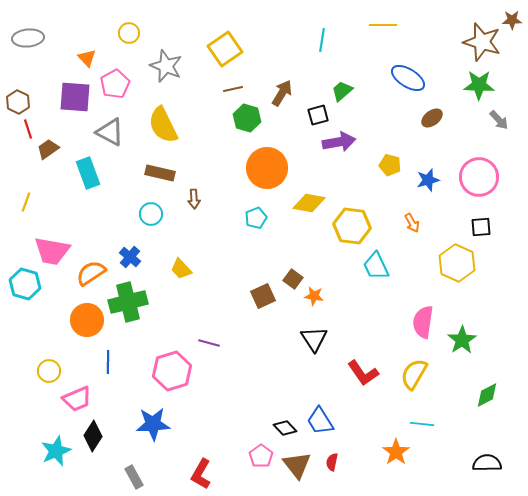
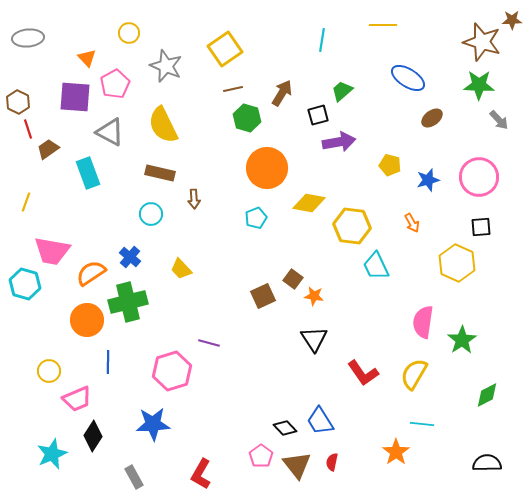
cyan star at (56, 451): moved 4 px left, 3 px down
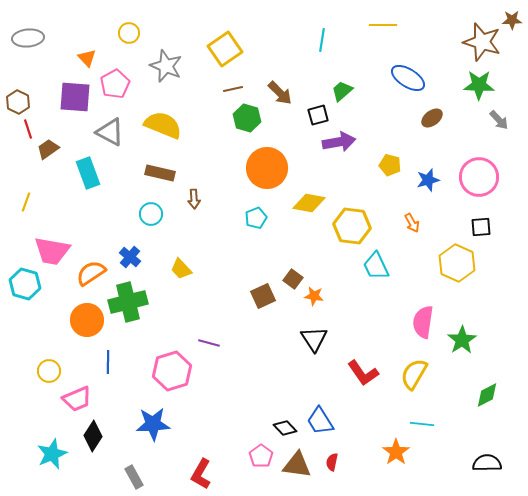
brown arrow at (282, 93): moved 2 px left; rotated 104 degrees clockwise
yellow semicircle at (163, 125): rotated 138 degrees clockwise
brown triangle at (297, 465): rotated 44 degrees counterclockwise
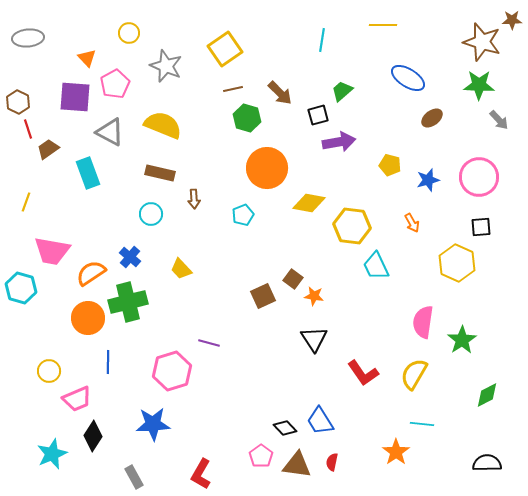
cyan pentagon at (256, 218): moved 13 px left, 3 px up
cyan hexagon at (25, 284): moved 4 px left, 4 px down
orange circle at (87, 320): moved 1 px right, 2 px up
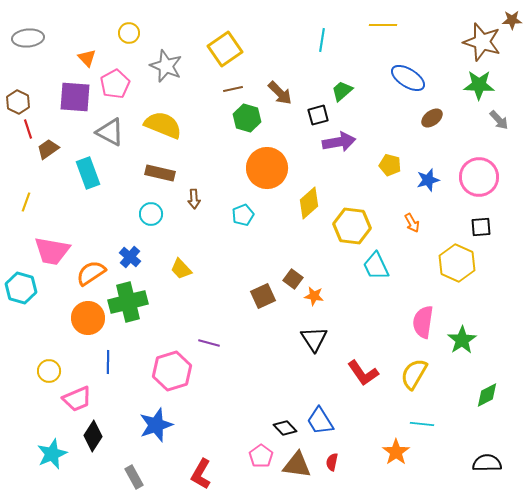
yellow diamond at (309, 203): rotated 52 degrees counterclockwise
blue star at (153, 424): moved 3 px right, 1 px down; rotated 16 degrees counterclockwise
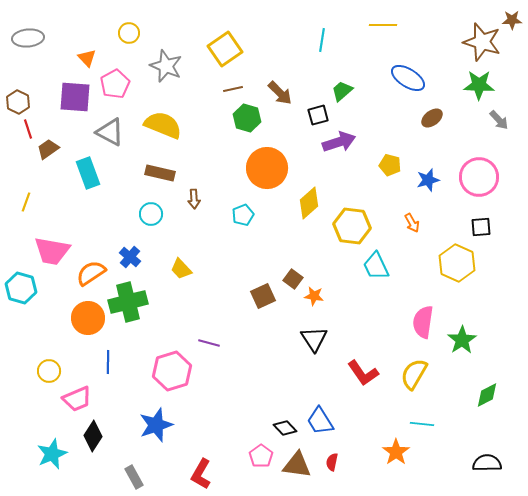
purple arrow at (339, 142): rotated 8 degrees counterclockwise
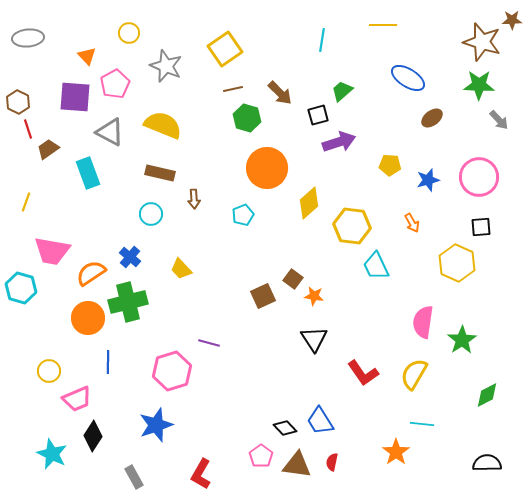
orange triangle at (87, 58): moved 2 px up
yellow pentagon at (390, 165): rotated 10 degrees counterclockwise
cyan star at (52, 454): rotated 24 degrees counterclockwise
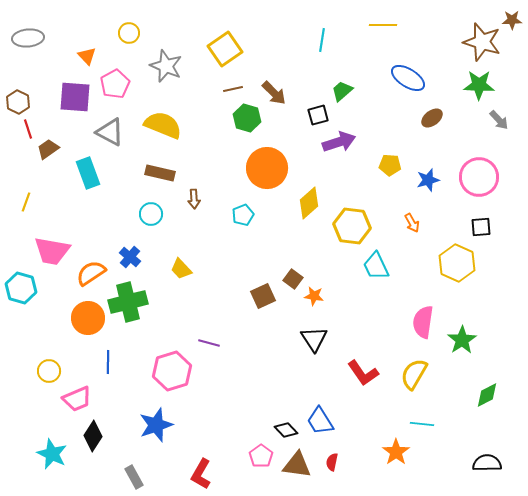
brown arrow at (280, 93): moved 6 px left
black diamond at (285, 428): moved 1 px right, 2 px down
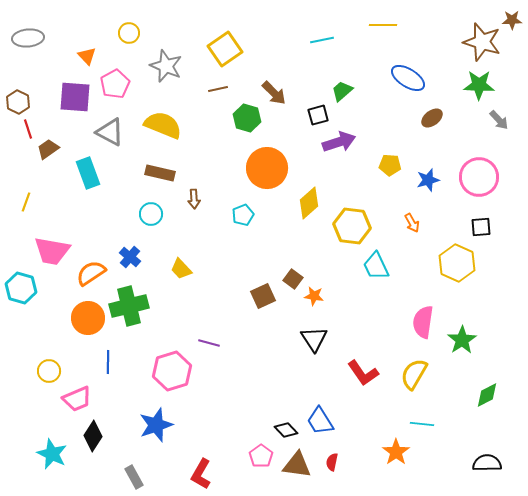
cyan line at (322, 40): rotated 70 degrees clockwise
brown line at (233, 89): moved 15 px left
green cross at (128, 302): moved 1 px right, 4 px down
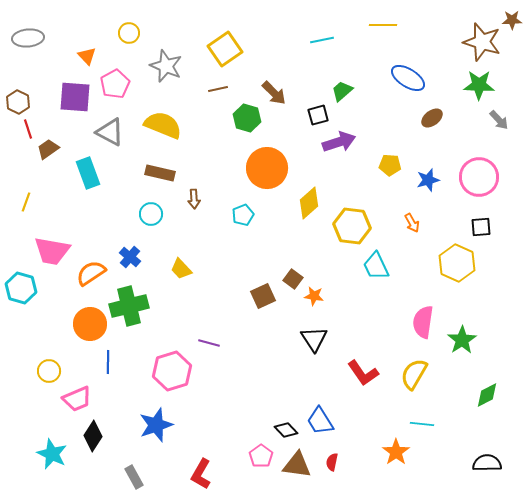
orange circle at (88, 318): moved 2 px right, 6 px down
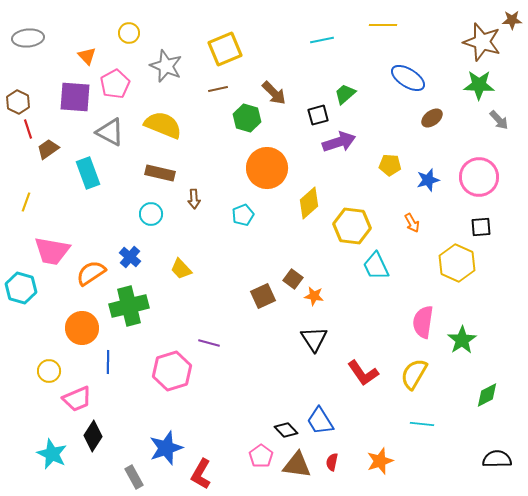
yellow square at (225, 49): rotated 12 degrees clockwise
green trapezoid at (342, 91): moved 3 px right, 3 px down
orange circle at (90, 324): moved 8 px left, 4 px down
blue star at (156, 425): moved 10 px right, 23 px down
orange star at (396, 452): moved 16 px left, 9 px down; rotated 16 degrees clockwise
black semicircle at (487, 463): moved 10 px right, 4 px up
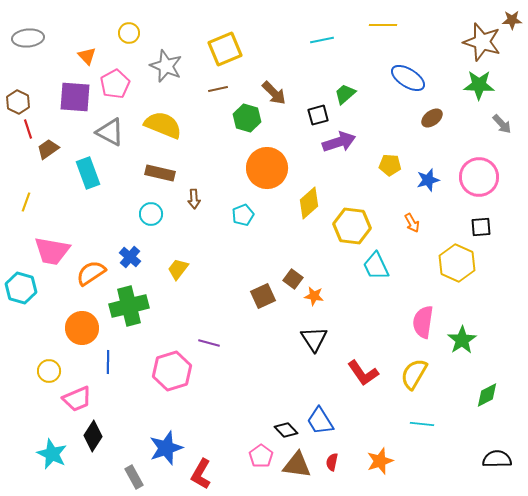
gray arrow at (499, 120): moved 3 px right, 4 px down
yellow trapezoid at (181, 269): moved 3 px left; rotated 80 degrees clockwise
